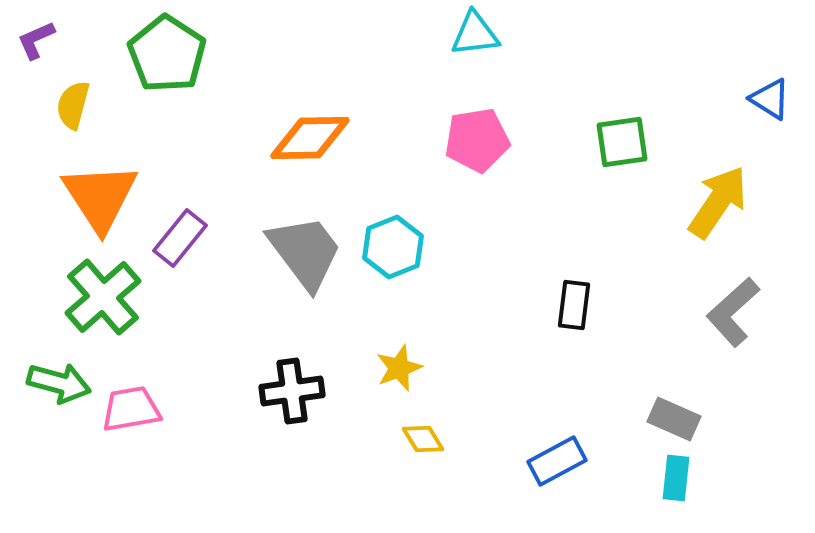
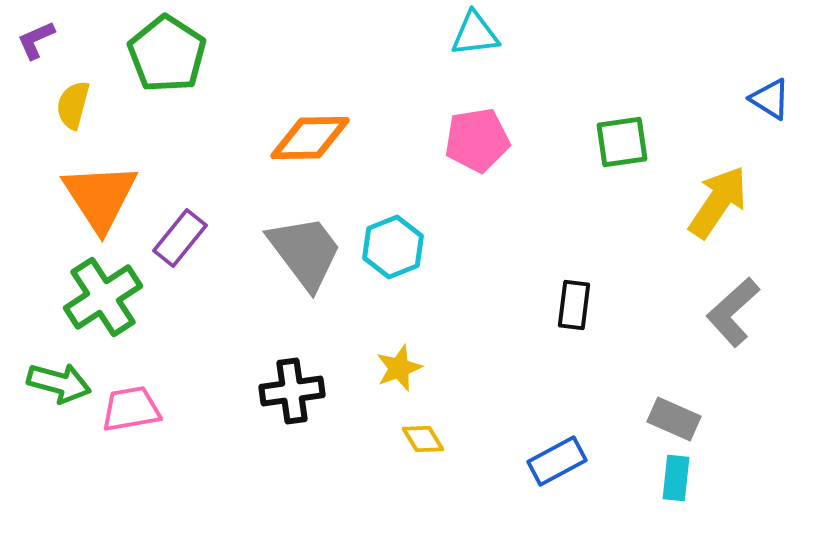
green cross: rotated 8 degrees clockwise
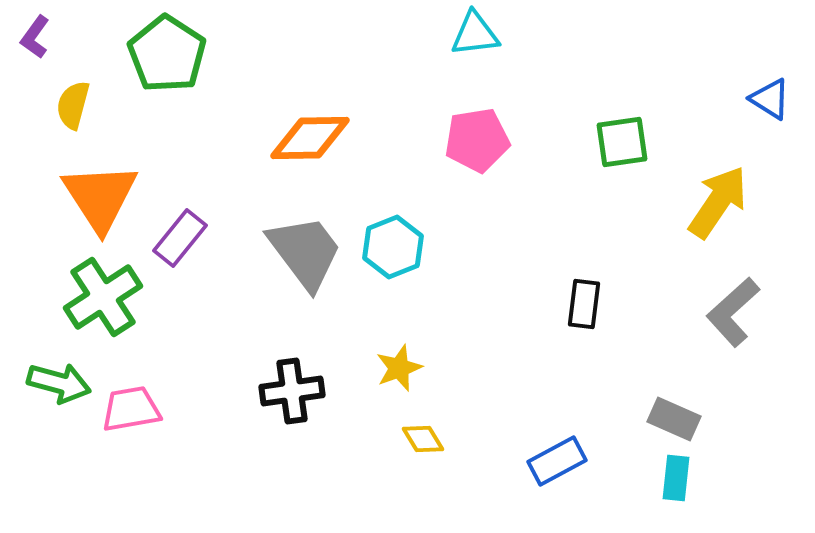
purple L-shape: moved 1 px left, 3 px up; rotated 30 degrees counterclockwise
black rectangle: moved 10 px right, 1 px up
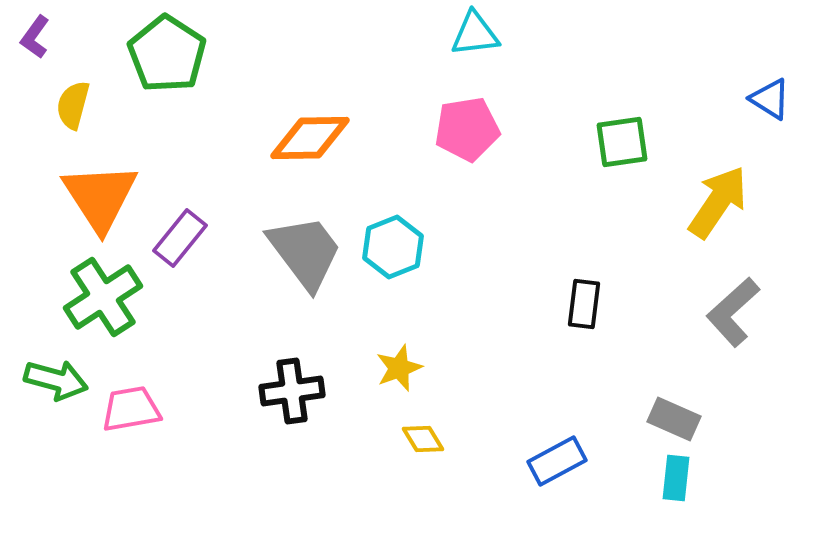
pink pentagon: moved 10 px left, 11 px up
green arrow: moved 3 px left, 3 px up
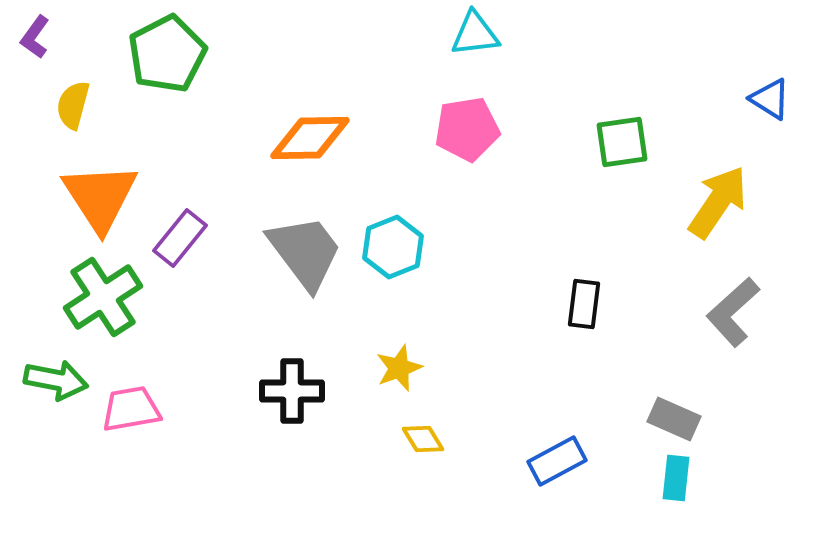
green pentagon: rotated 12 degrees clockwise
green arrow: rotated 4 degrees counterclockwise
black cross: rotated 8 degrees clockwise
